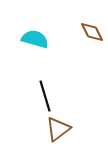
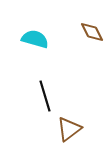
brown triangle: moved 11 px right
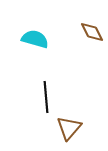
black line: moved 1 px right, 1 px down; rotated 12 degrees clockwise
brown triangle: moved 1 px up; rotated 12 degrees counterclockwise
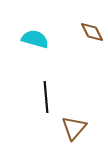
brown triangle: moved 5 px right
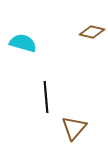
brown diamond: rotated 50 degrees counterclockwise
cyan semicircle: moved 12 px left, 4 px down
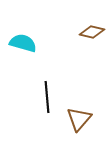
black line: moved 1 px right
brown triangle: moved 5 px right, 9 px up
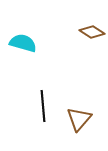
brown diamond: rotated 20 degrees clockwise
black line: moved 4 px left, 9 px down
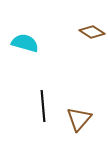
cyan semicircle: moved 2 px right
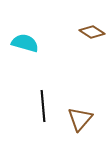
brown triangle: moved 1 px right
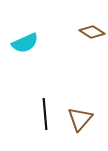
cyan semicircle: rotated 140 degrees clockwise
black line: moved 2 px right, 8 px down
